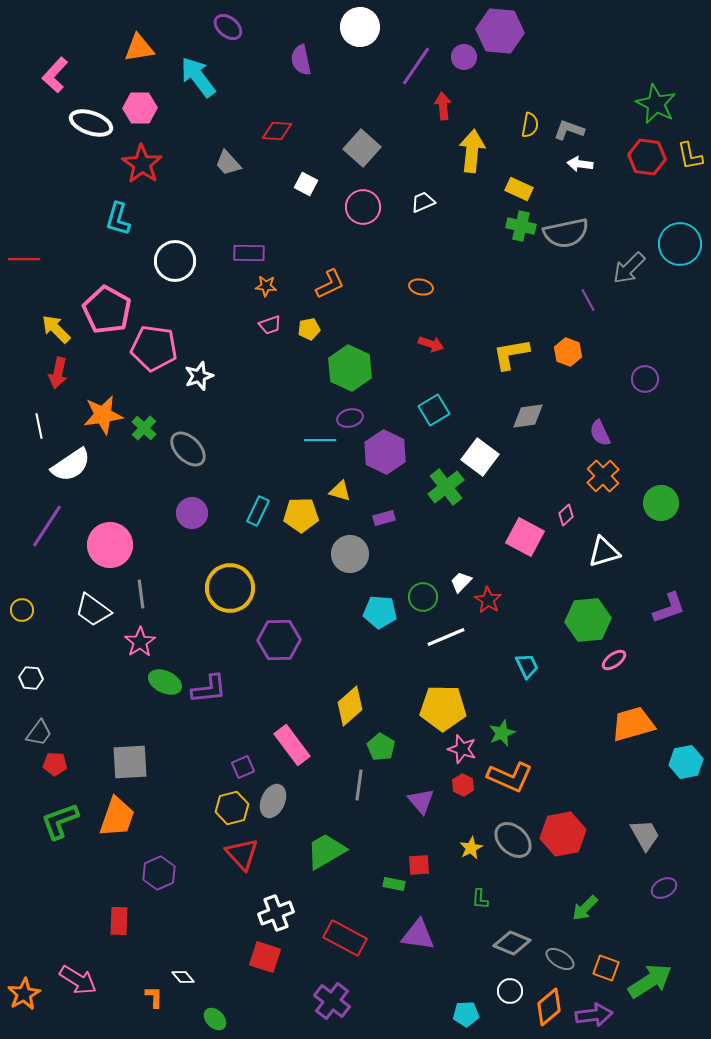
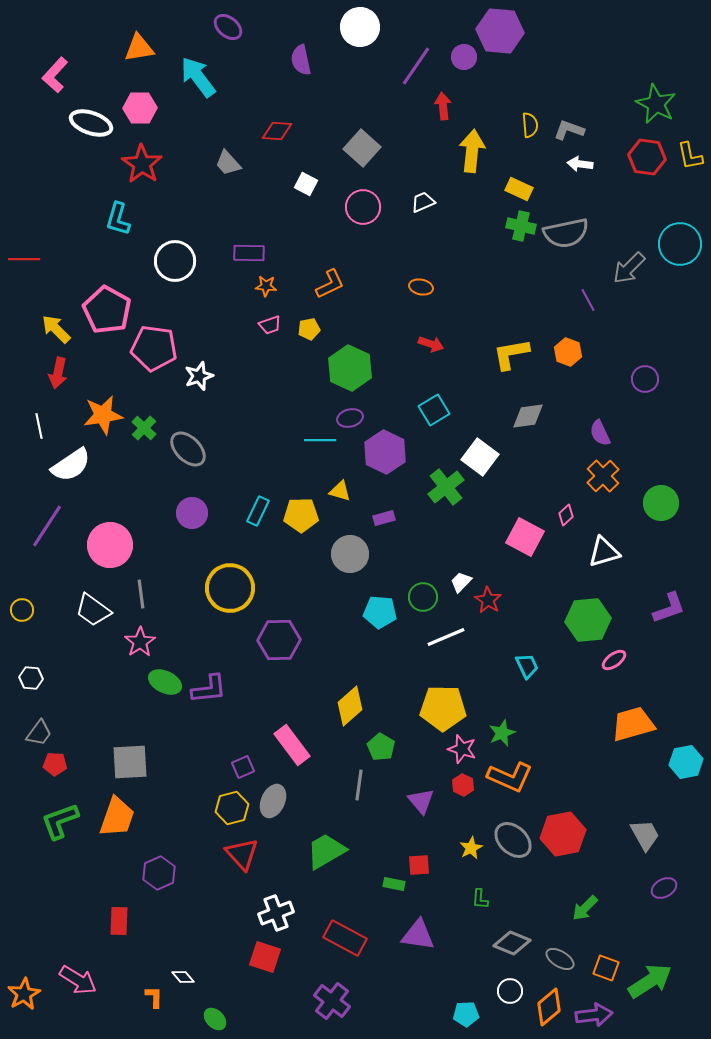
yellow semicircle at (530, 125): rotated 15 degrees counterclockwise
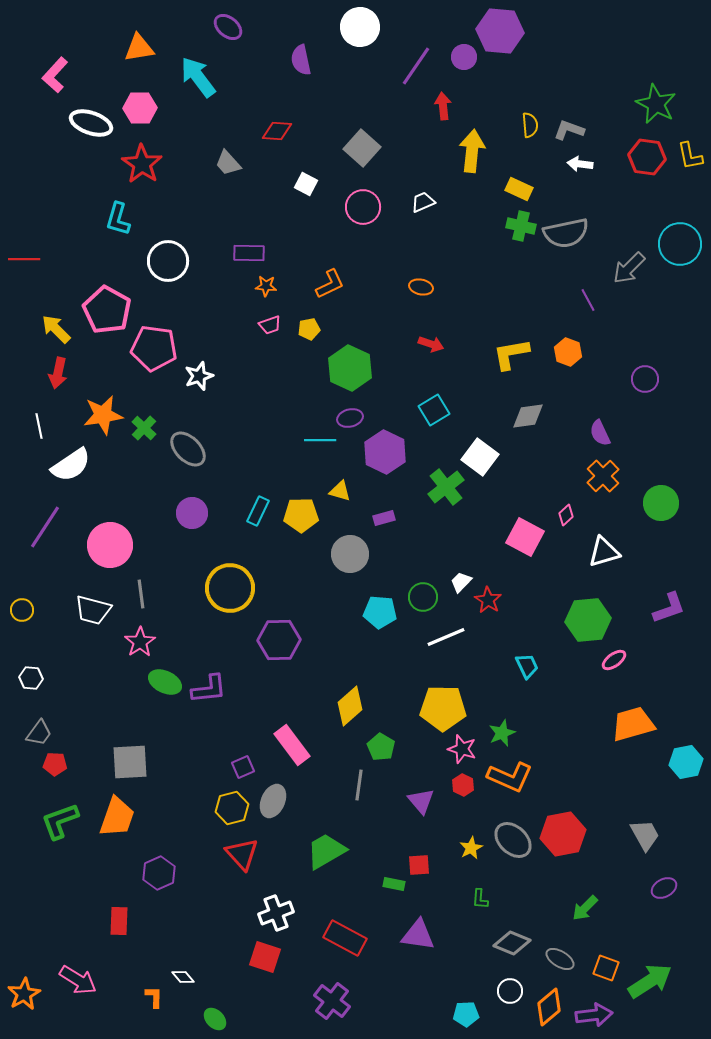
white circle at (175, 261): moved 7 px left
purple line at (47, 526): moved 2 px left, 1 px down
white trapezoid at (93, 610): rotated 21 degrees counterclockwise
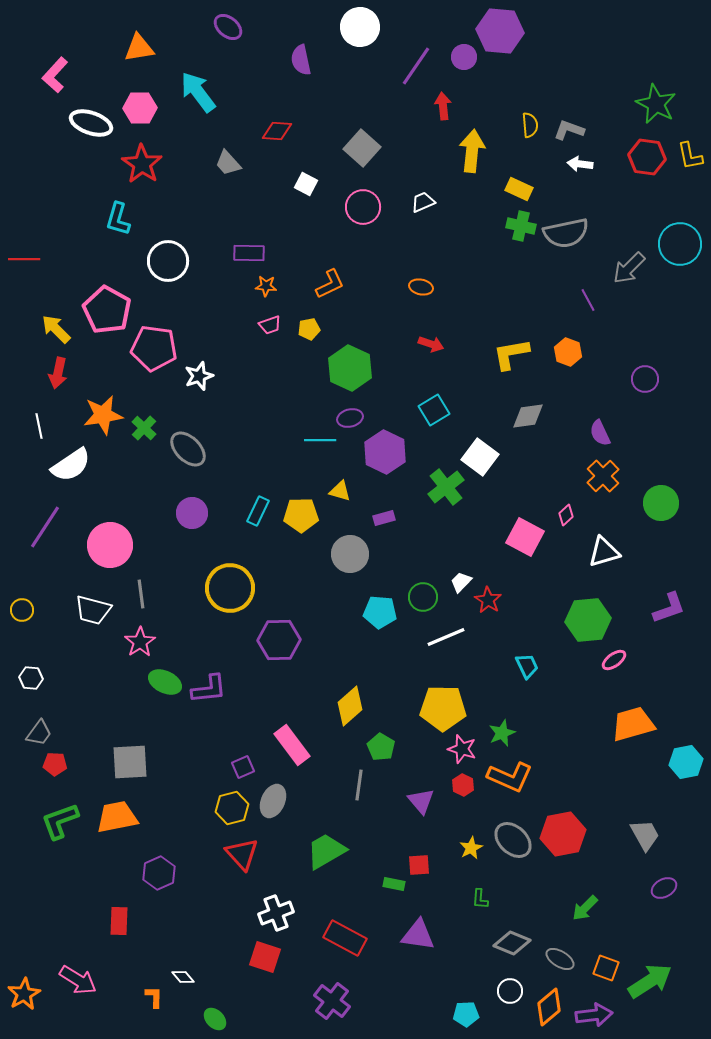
cyan arrow at (198, 77): moved 15 px down
orange trapezoid at (117, 817): rotated 120 degrees counterclockwise
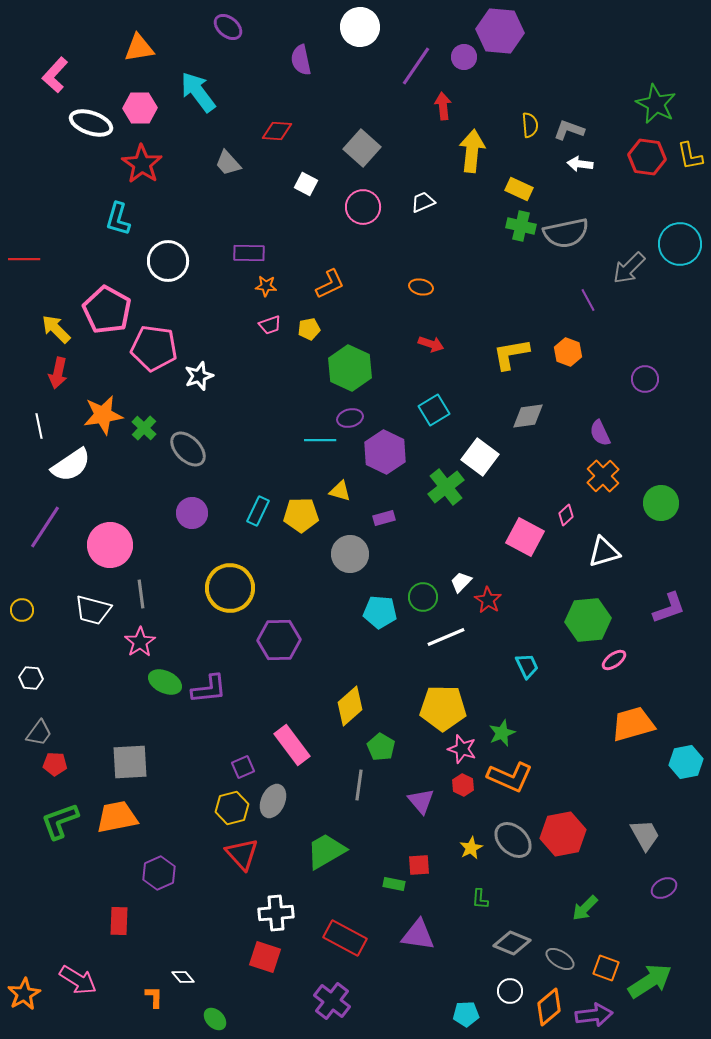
white cross at (276, 913): rotated 16 degrees clockwise
